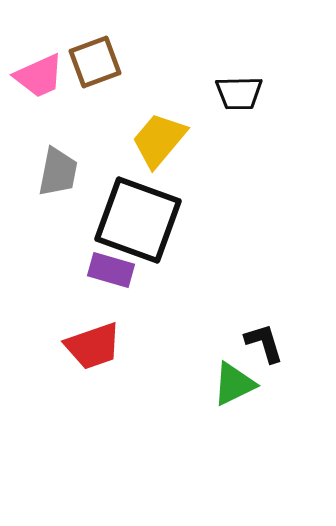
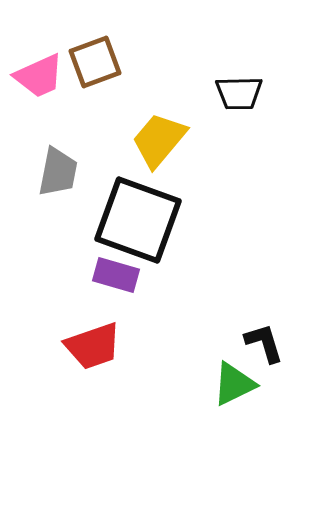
purple rectangle: moved 5 px right, 5 px down
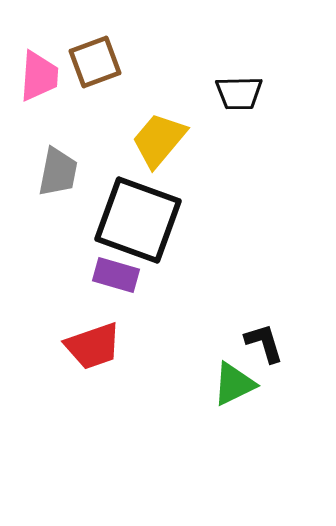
pink trapezoid: rotated 62 degrees counterclockwise
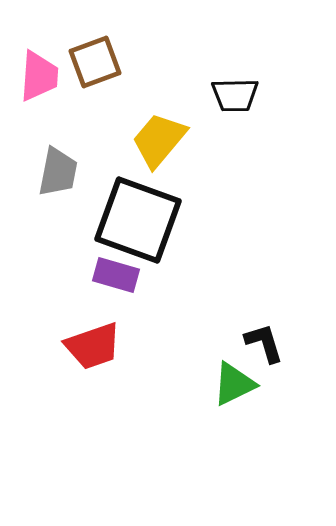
black trapezoid: moved 4 px left, 2 px down
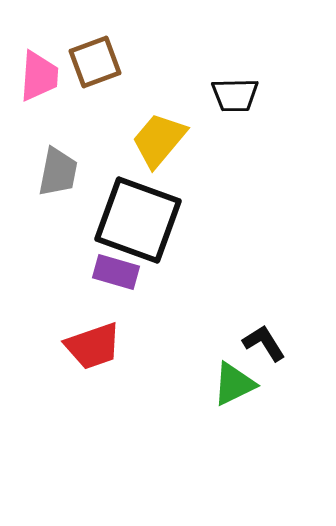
purple rectangle: moved 3 px up
black L-shape: rotated 15 degrees counterclockwise
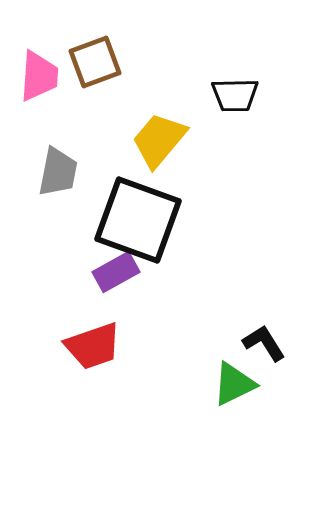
purple rectangle: rotated 45 degrees counterclockwise
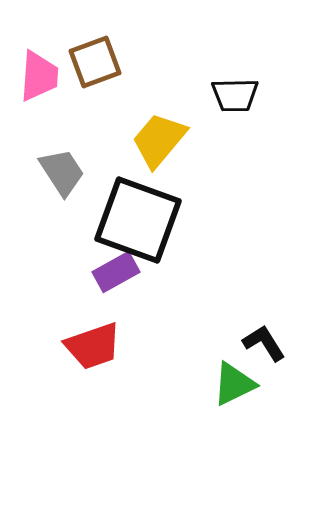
gray trapezoid: moved 4 px right; rotated 44 degrees counterclockwise
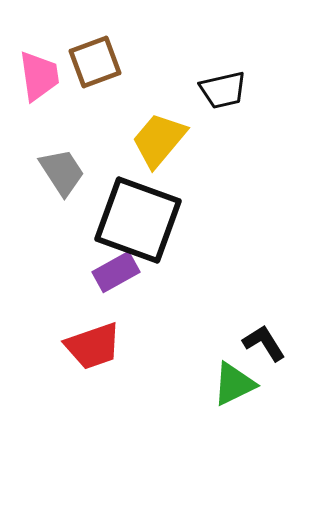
pink trapezoid: rotated 12 degrees counterclockwise
black trapezoid: moved 12 px left, 5 px up; rotated 12 degrees counterclockwise
